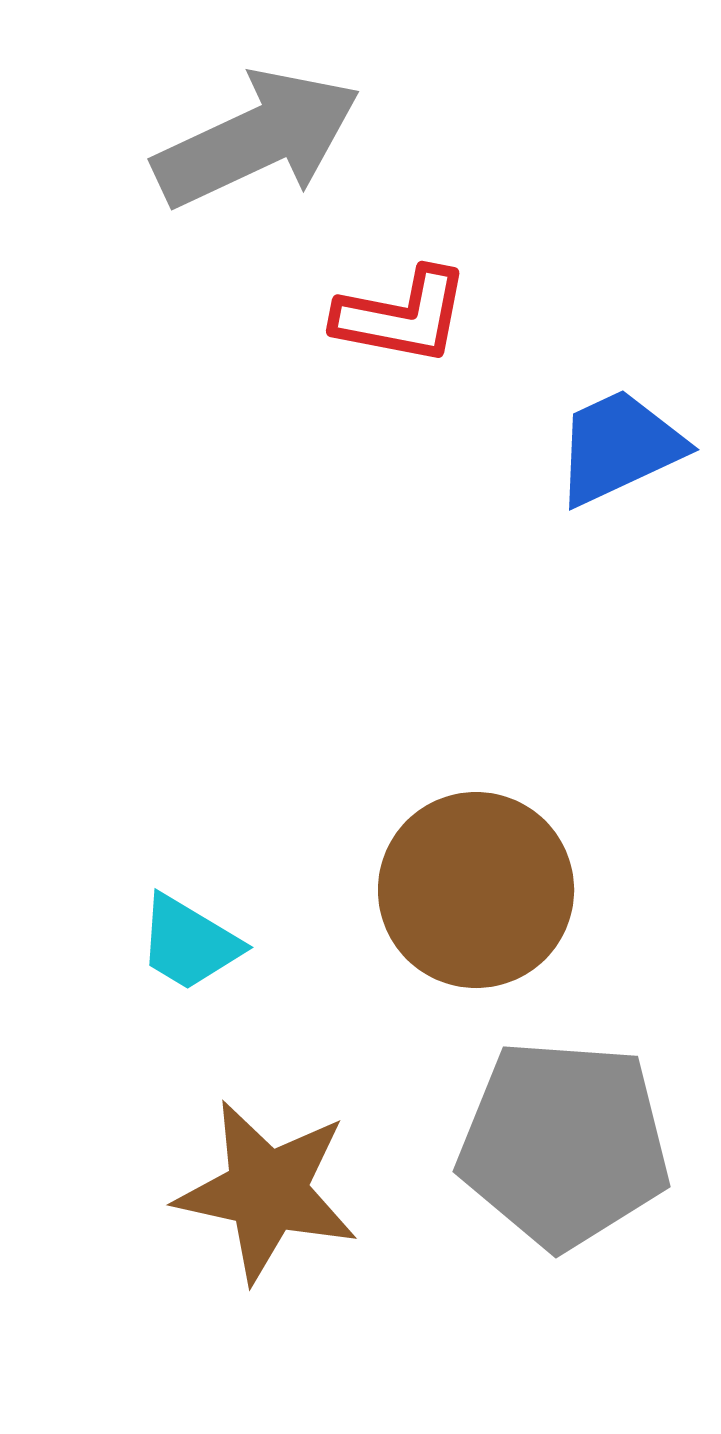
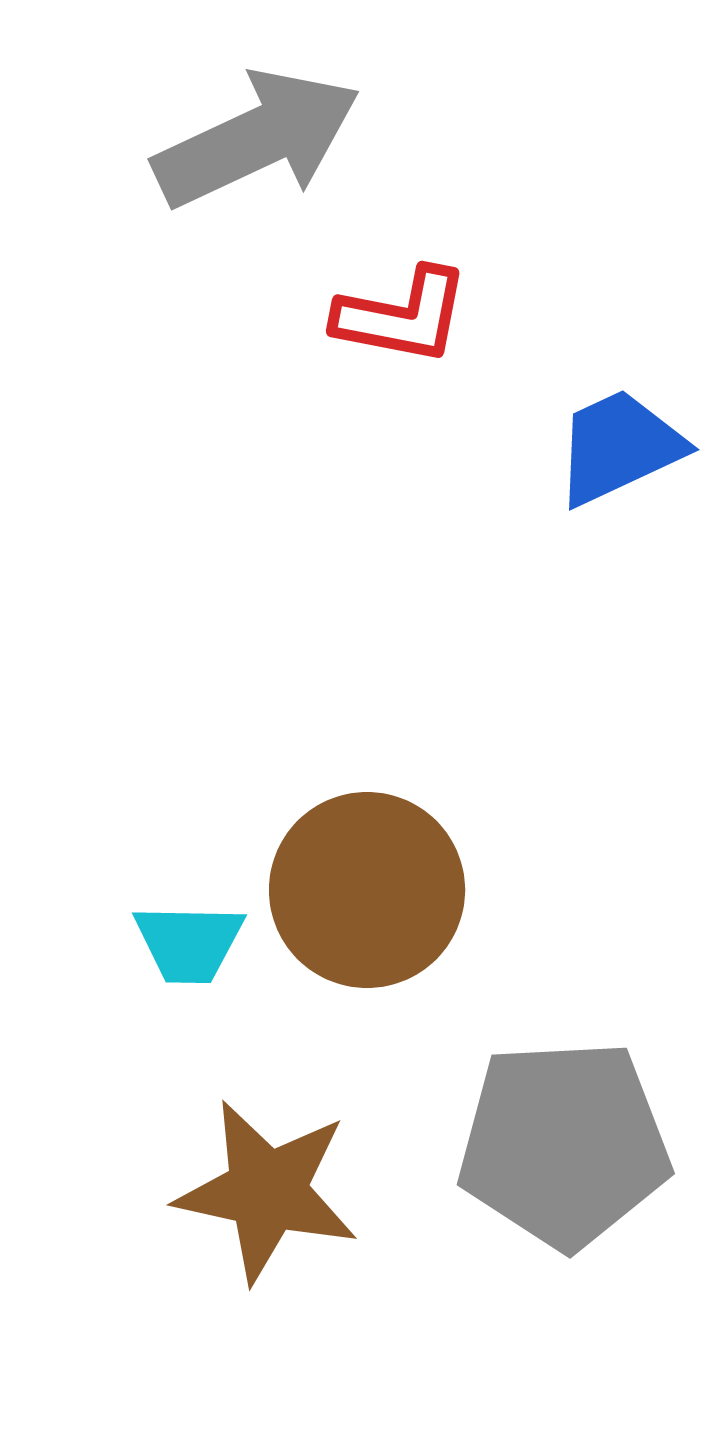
brown circle: moved 109 px left
cyan trapezoid: rotated 30 degrees counterclockwise
gray pentagon: rotated 7 degrees counterclockwise
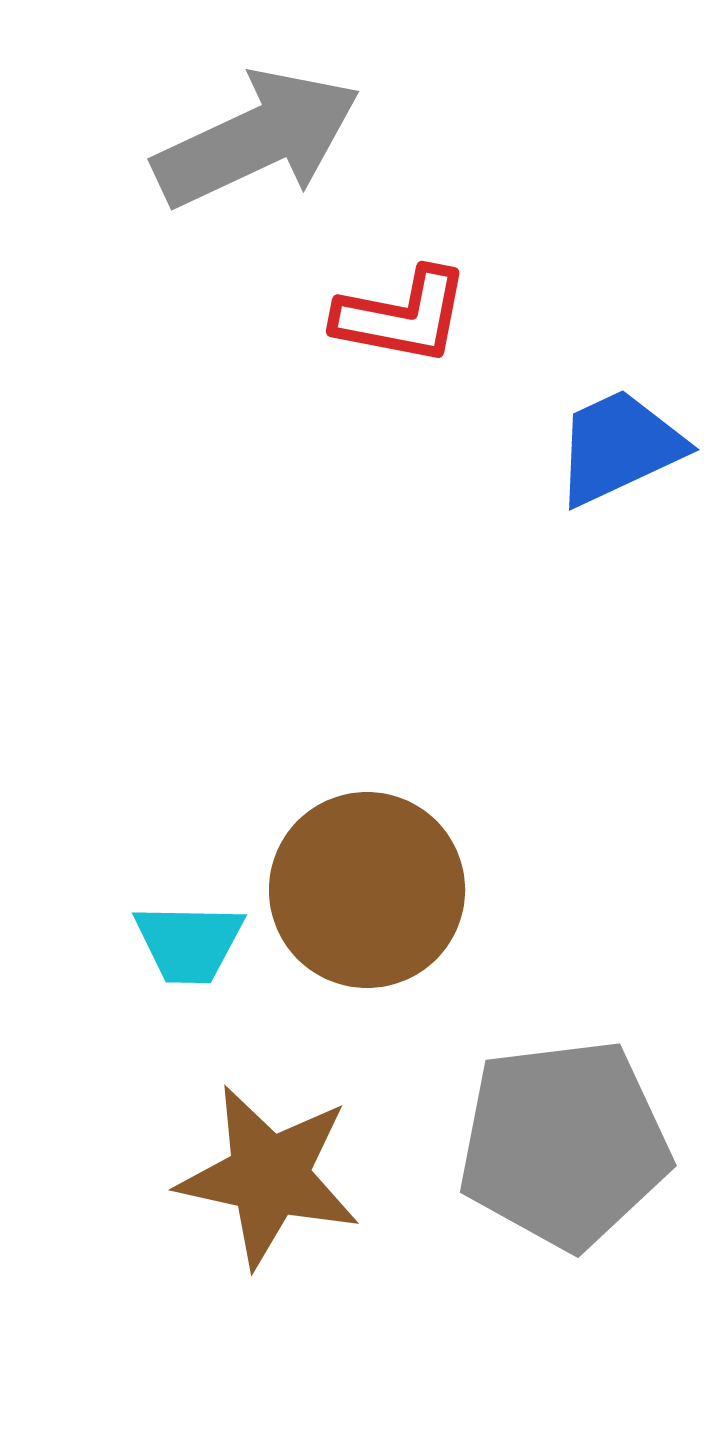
gray pentagon: rotated 4 degrees counterclockwise
brown star: moved 2 px right, 15 px up
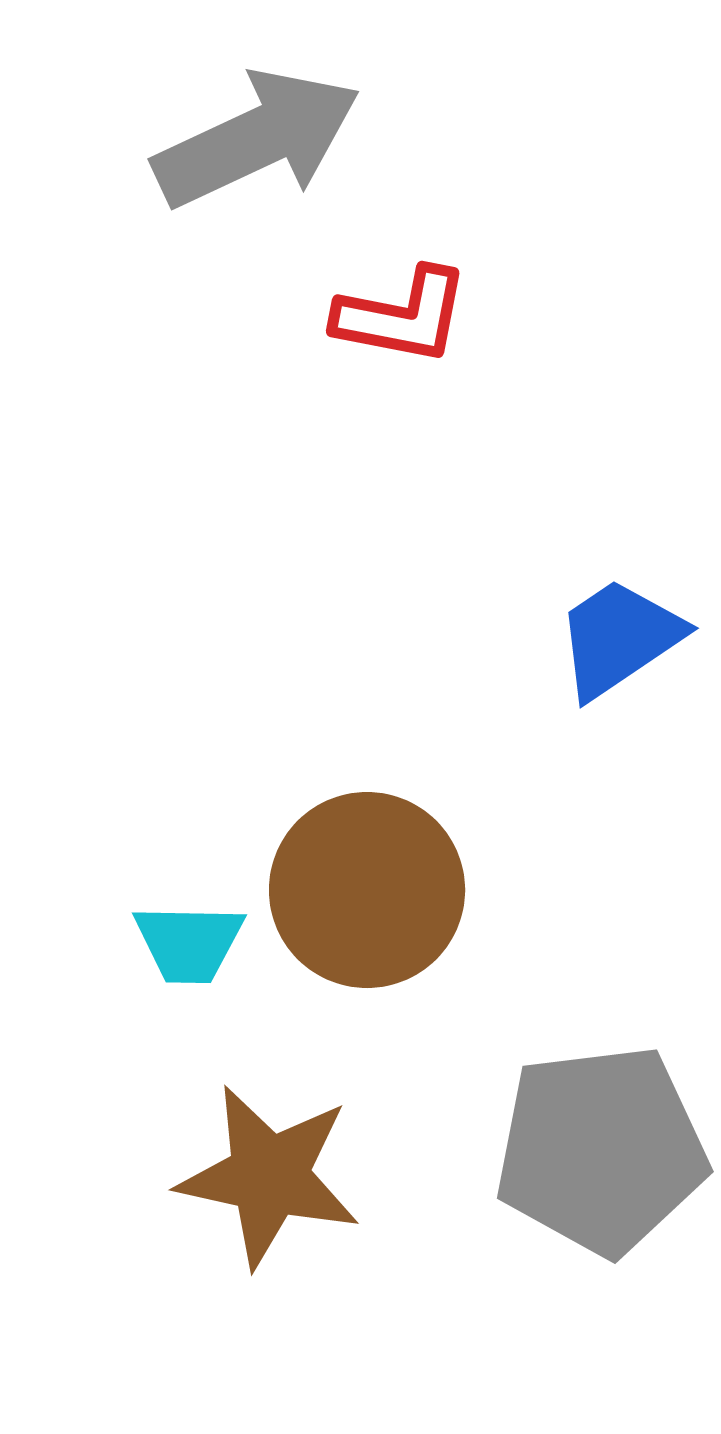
blue trapezoid: moved 191 px down; rotated 9 degrees counterclockwise
gray pentagon: moved 37 px right, 6 px down
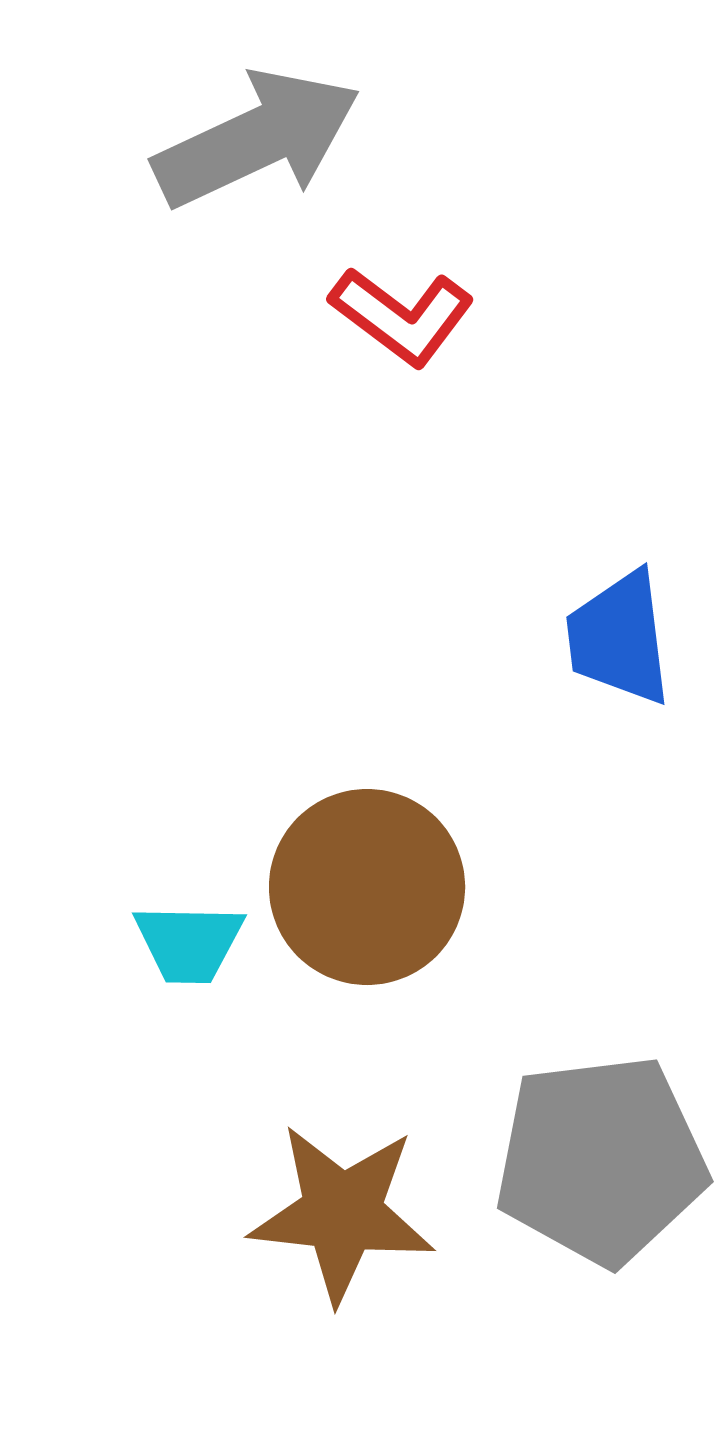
red L-shape: rotated 26 degrees clockwise
blue trapezoid: rotated 63 degrees counterclockwise
brown circle: moved 3 px up
gray pentagon: moved 10 px down
brown star: moved 73 px right, 37 px down; rotated 6 degrees counterclockwise
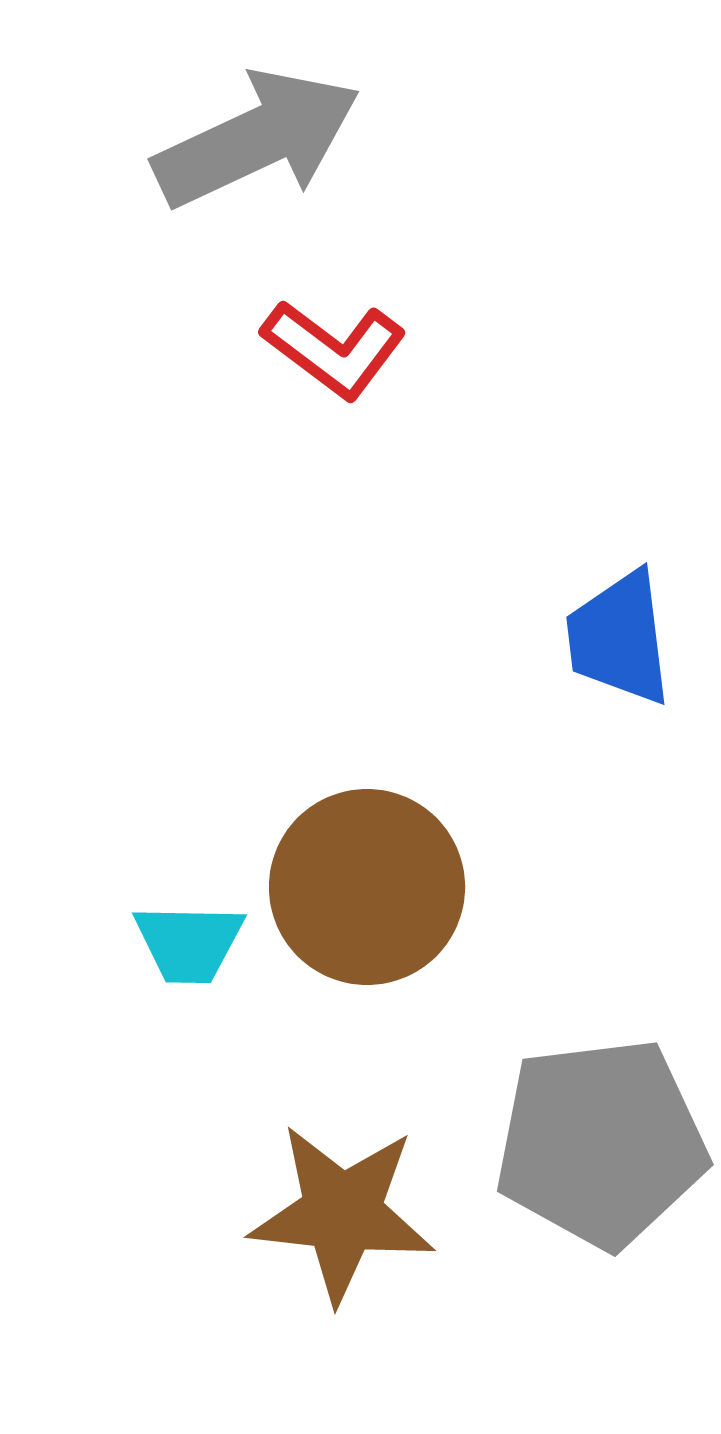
red L-shape: moved 68 px left, 33 px down
gray pentagon: moved 17 px up
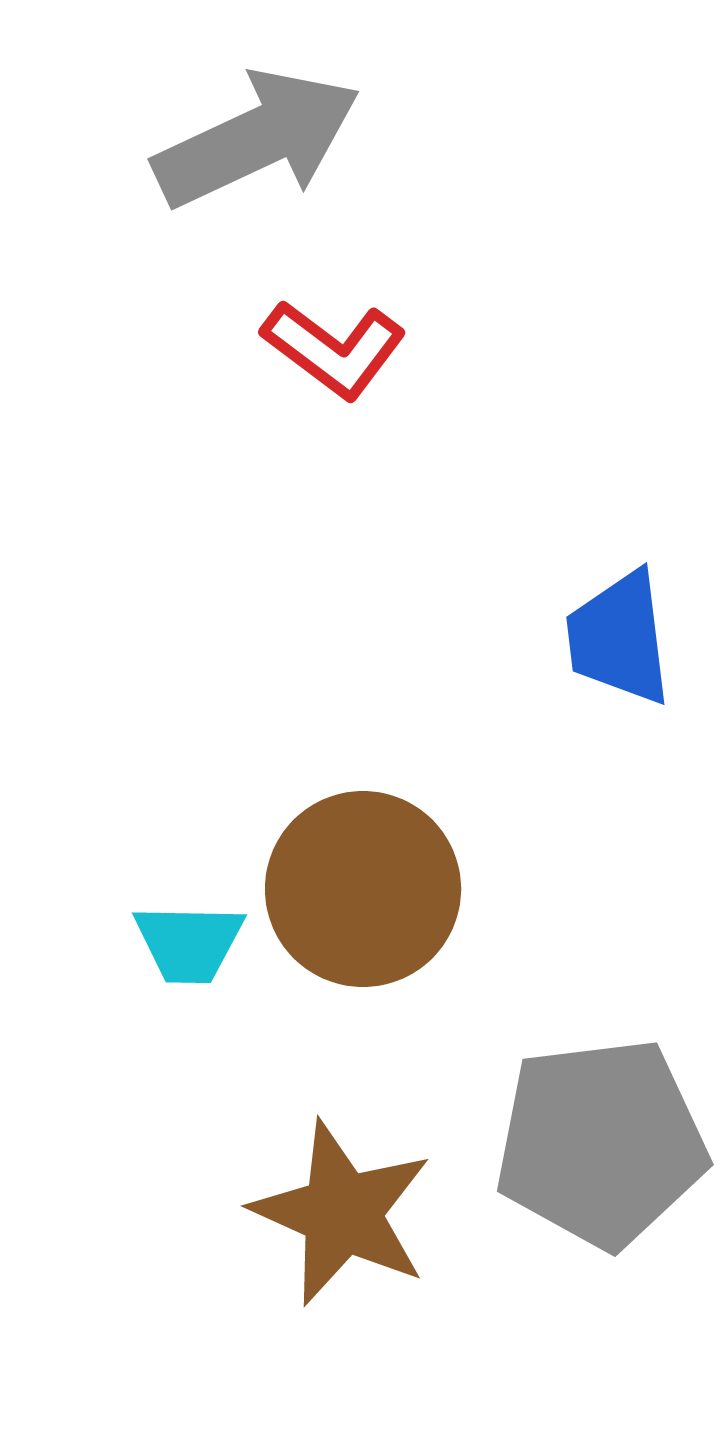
brown circle: moved 4 px left, 2 px down
brown star: rotated 18 degrees clockwise
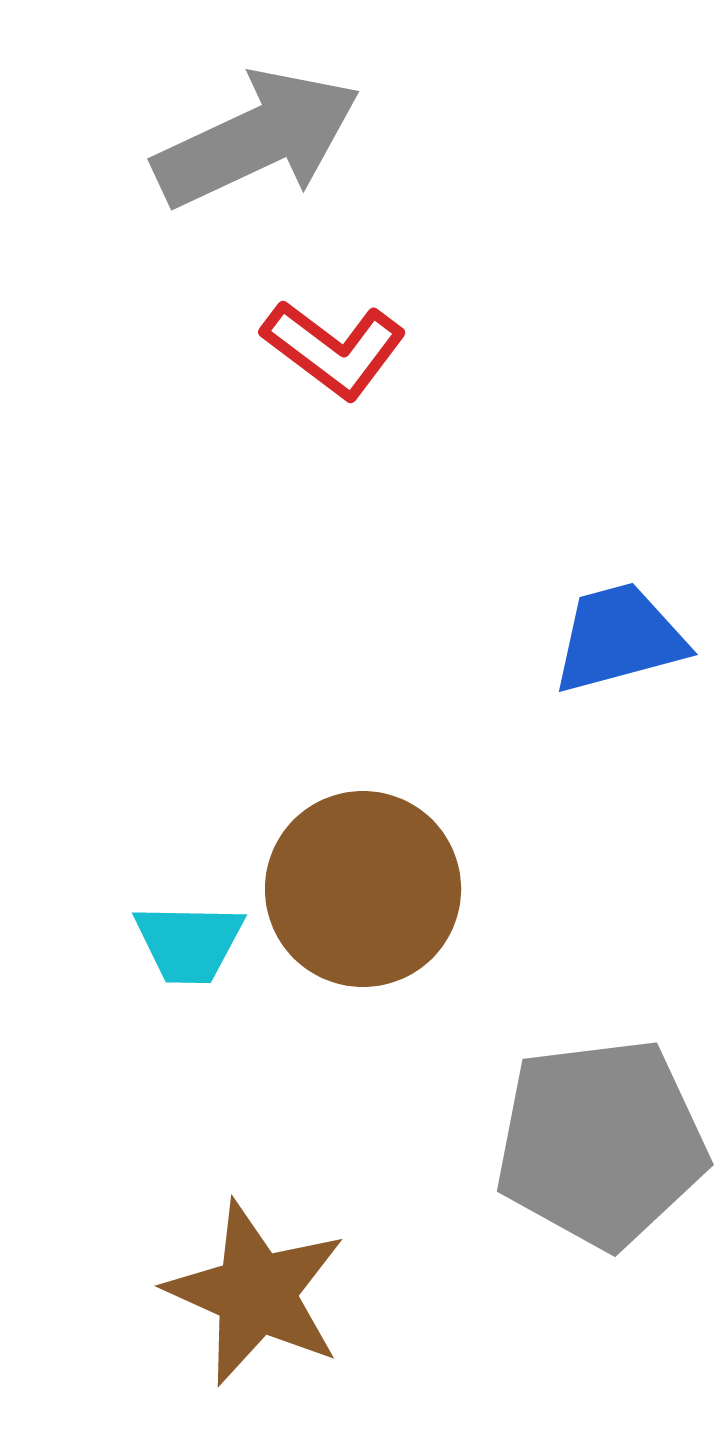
blue trapezoid: rotated 82 degrees clockwise
brown star: moved 86 px left, 80 px down
